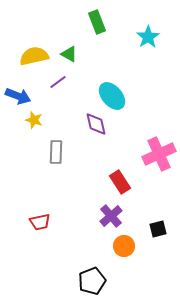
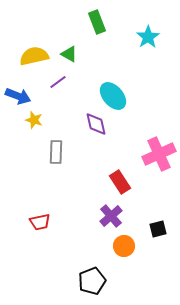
cyan ellipse: moved 1 px right
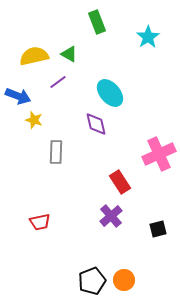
cyan ellipse: moved 3 px left, 3 px up
orange circle: moved 34 px down
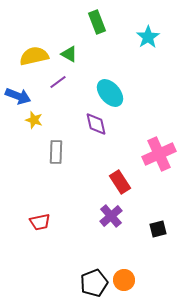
black pentagon: moved 2 px right, 2 px down
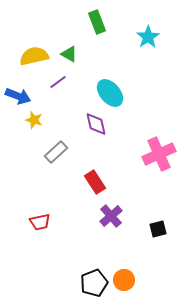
gray rectangle: rotated 45 degrees clockwise
red rectangle: moved 25 px left
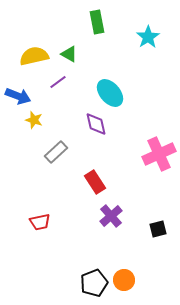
green rectangle: rotated 10 degrees clockwise
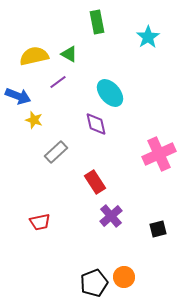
orange circle: moved 3 px up
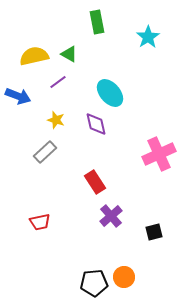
yellow star: moved 22 px right
gray rectangle: moved 11 px left
black square: moved 4 px left, 3 px down
black pentagon: rotated 16 degrees clockwise
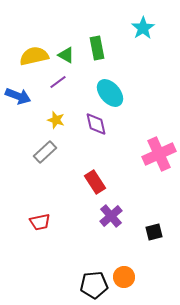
green rectangle: moved 26 px down
cyan star: moved 5 px left, 9 px up
green triangle: moved 3 px left, 1 px down
black pentagon: moved 2 px down
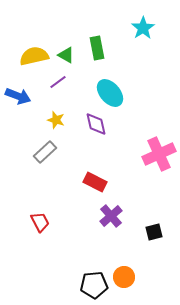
red rectangle: rotated 30 degrees counterclockwise
red trapezoid: rotated 105 degrees counterclockwise
